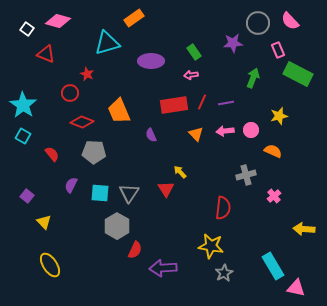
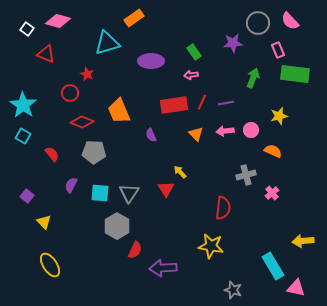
green rectangle at (298, 74): moved 3 px left; rotated 20 degrees counterclockwise
pink cross at (274, 196): moved 2 px left, 3 px up
yellow arrow at (304, 229): moved 1 px left, 12 px down; rotated 10 degrees counterclockwise
gray star at (224, 273): moved 9 px right, 17 px down; rotated 24 degrees counterclockwise
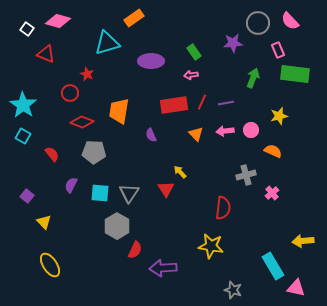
orange trapezoid at (119, 111): rotated 32 degrees clockwise
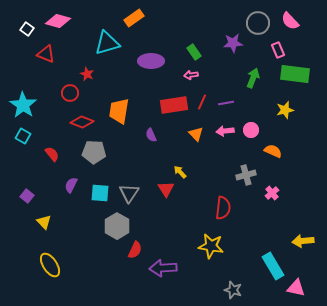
yellow star at (279, 116): moved 6 px right, 6 px up
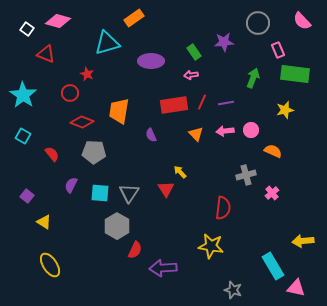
pink semicircle at (290, 21): moved 12 px right
purple star at (233, 43): moved 9 px left, 1 px up
cyan star at (23, 105): moved 10 px up
yellow triangle at (44, 222): rotated 14 degrees counterclockwise
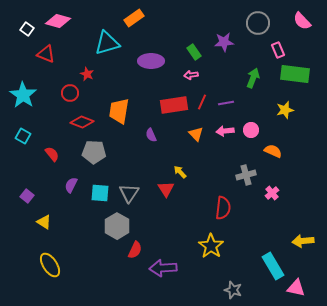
yellow star at (211, 246): rotated 25 degrees clockwise
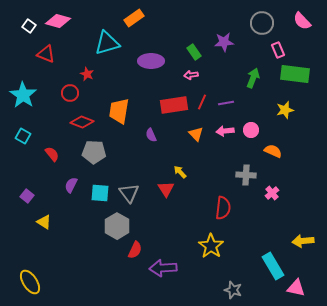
gray circle at (258, 23): moved 4 px right
white square at (27, 29): moved 2 px right, 3 px up
gray cross at (246, 175): rotated 18 degrees clockwise
gray triangle at (129, 193): rotated 10 degrees counterclockwise
yellow ellipse at (50, 265): moved 20 px left, 17 px down
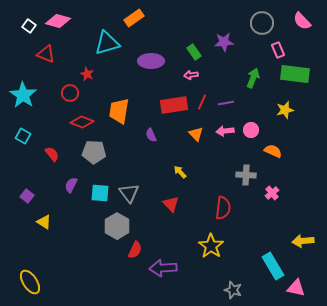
red triangle at (166, 189): moved 5 px right, 15 px down; rotated 12 degrees counterclockwise
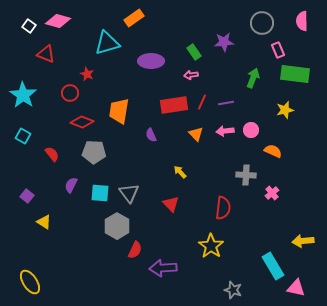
pink semicircle at (302, 21): rotated 42 degrees clockwise
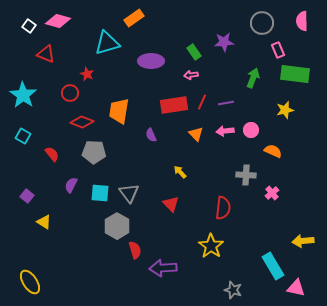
red semicircle at (135, 250): rotated 42 degrees counterclockwise
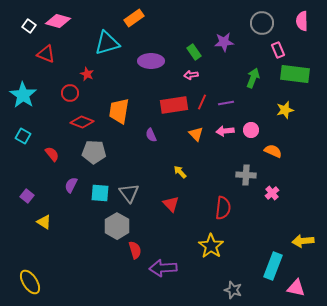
cyan rectangle at (273, 266): rotated 52 degrees clockwise
